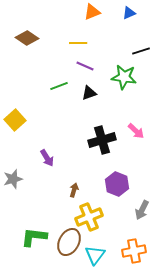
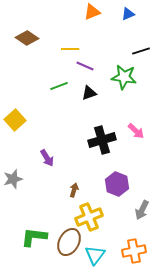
blue triangle: moved 1 px left, 1 px down
yellow line: moved 8 px left, 6 px down
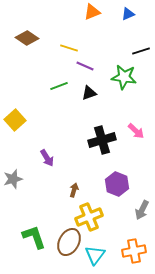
yellow line: moved 1 px left, 1 px up; rotated 18 degrees clockwise
green L-shape: rotated 64 degrees clockwise
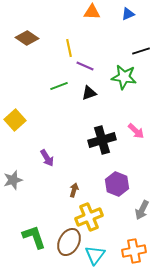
orange triangle: rotated 24 degrees clockwise
yellow line: rotated 60 degrees clockwise
gray star: moved 1 px down
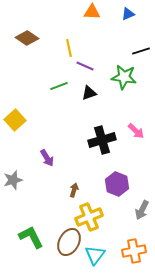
green L-shape: moved 3 px left; rotated 8 degrees counterclockwise
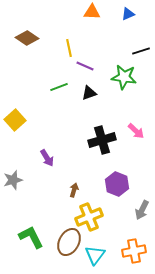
green line: moved 1 px down
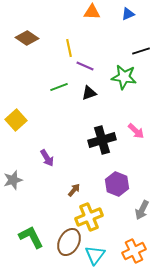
yellow square: moved 1 px right
brown arrow: rotated 24 degrees clockwise
orange cross: rotated 15 degrees counterclockwise
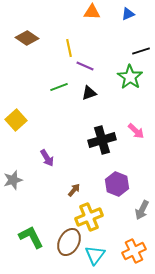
green star: moved 6 px right; rotated 25 degrees clockwise
